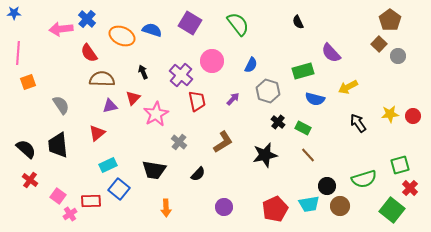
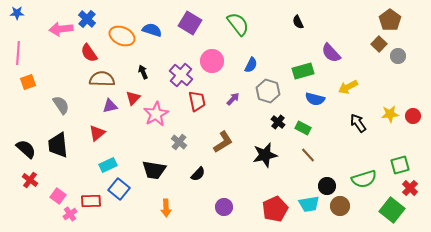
blue star at (14, 13): moved 3 px right
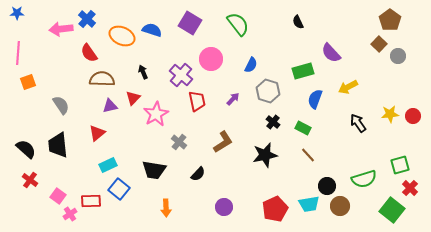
pink circle at (212, 61): moved 1 px left, 2 px up
blue semicircle at (315, 99): rotated 96 degrees clockwise
black cross at (278, 122): moved 5 px left
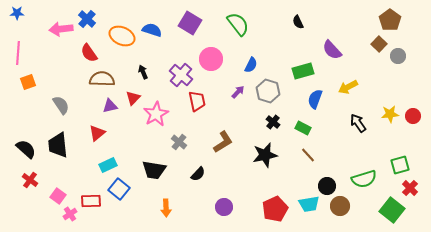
purple semicircle at (331, 53): moved 1 px right, 3 px up
purple arrow at (233, 99): moved 5 px right, 7 px up
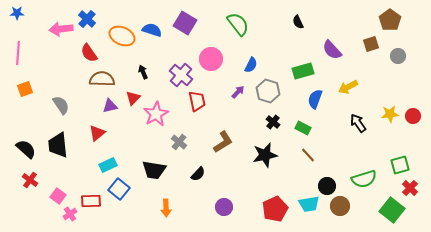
purple square at (190, 23): moved 5 px left
brown square at (379, 44): moved 8 px left; rotated 28 degrees clockwise
orange square at (28, 82): moved 3 px left, 7 px down
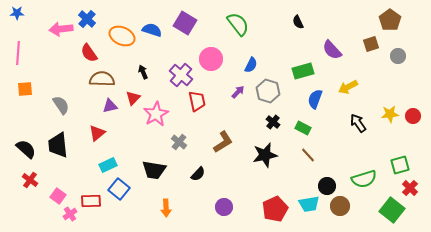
orange square at (25, 89): rotated 14 degrees clockwise
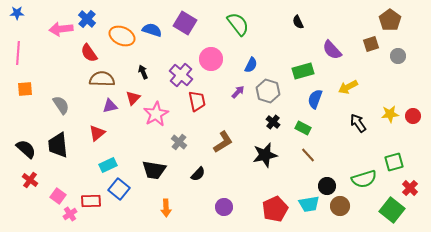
green square at (400, 165): moved 6 px left, 3 px up
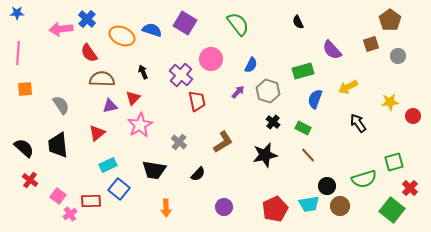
pink star at (156, 114): moved 16 px left, 11 px down
yellow star at (390, 114): moved 12 px up
black semicircle at (26, 149): moved 2 px left, 1 px up
